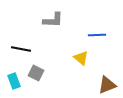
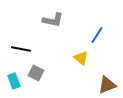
gray L-shape: rotated 10 degrees clockwise
blue line: rotated 54 degrees counterclockwise
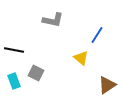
black line: moved 7 px left, 1 px down
brown triangle: rotated 12 degrees counterclockwise
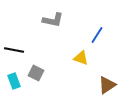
yellow triangle: rotated 21 degrees counterclockwise
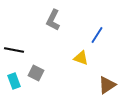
gray L-shape: rotated 105 degrees clockwise
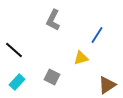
black line: rotated 30 degrees clockwise
yellow triangle: rotated 35 degrees counterclockwise
gray square: moved 16 px right, 4 px down
cyan rectangle: moved 3 px right, 1 px down; rotated 63 degrees clockwise
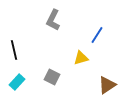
black line: rotated 36 degrees clockwise
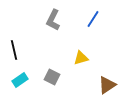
blue line: moved 4 px left, 16 px up
cyan rectangle: moved 3 px right, 2 px up; rotated 14 degrees clockwise
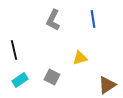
blue line: rotated 42 degrees counterclockwise
yellow triangle: moved 1 px left
